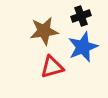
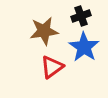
blue star: moved 1 px right; rotated 16 degrees counterclockwise
red triangle: rotated 20 degrees counterclockwise
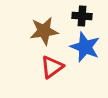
black cross: moved 1 px right; rotated 24 degrees clockwise
blue star: moved 1 px right; rotated 12 degrees counterclockwise
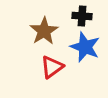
brown star: rotated 24 degrees counterclockwise
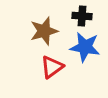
brown star: rotated 16 degrees clockwise
blue star: rotated 12 degrees counterclockwise
